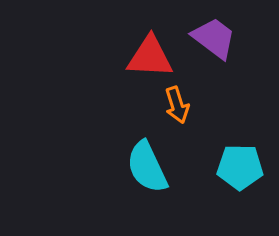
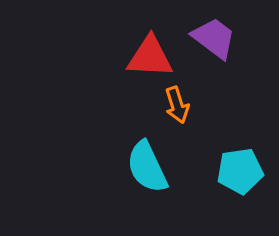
cyan pentagon: moved 4 px down; rotated 9 degrees counterclockwise
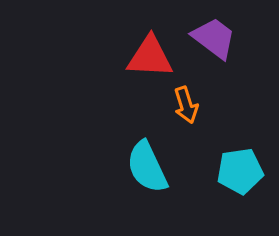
orange arrow: moved 9 px right
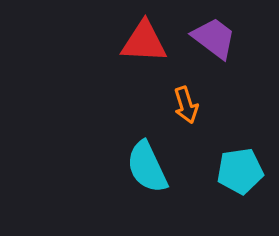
red triangle: moved 6 px left, 15 px up
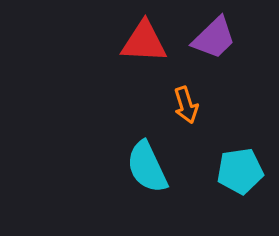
purple trapezoid: rotated 99 degrees clockwise
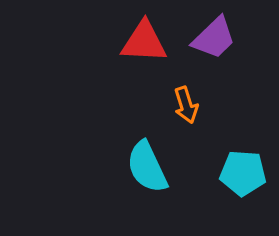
cyan pentagon: moved 3 px right, 2 px down; rotated 12 degrees clockwise
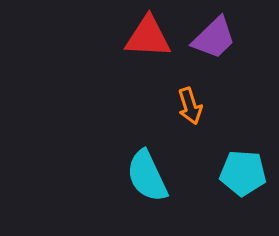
red triangle: moved 4 px right, 5 px up
orange arrow: moved 4 px right, 1 px down
cyan semicircle: moved 9 px down
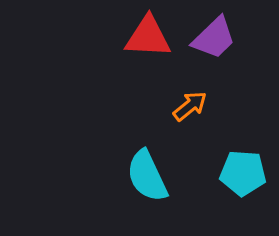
orange arrow: rotated 111 degrees counterclockwise
